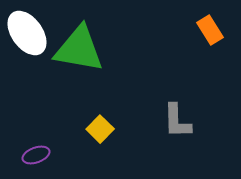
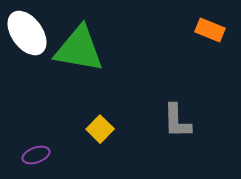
orange rectangle: rotated 36 degrees counterclockwise
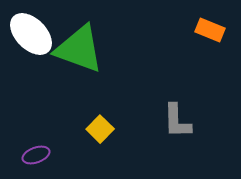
white ellipse: moved 4 px right, 1 px down; rotated 9 degrees counterclockwise
green triangle: rotated 10 degrees clockwise
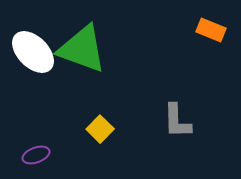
orange rectangle: moved 1 px right
white ellipse: moved 2 px right, 18 px down
green triangle: moved 3 px right
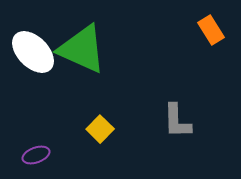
orange rectangle: rotated 36 degrees clockwise
green triangle: rotated 4 degrees clockwise
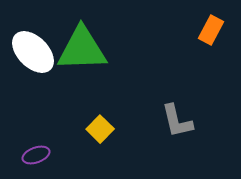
orange rectangle: rotated 60 degrees clockwise
green triangle: rotated 26 degrees counterclockwise
gray L-shape: rotated 12 degrees counterclockwise
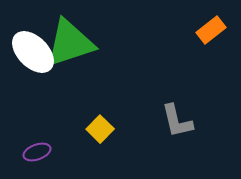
orange rectangle: rotated 24 degrees clockwise
green triangle: moved 12 px left, 6 px up; rotated 16 degrees counterclockwise
purple ellipse: moved 1 px right, 3 px up
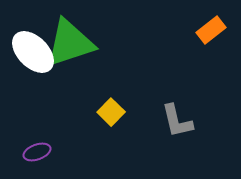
yellow square: moved 11 px right, 17 px up
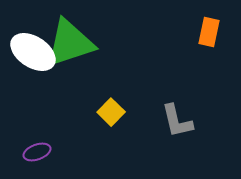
orange rectangle: moved 2 px left, 2 px down; rotated 40 degrees counterclockwise
white ellipse: rotated 12 degrees counterclockwise
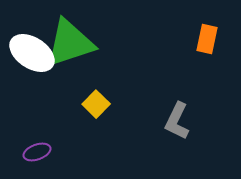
orange rectangle: moved 2 px left, 7 px down
white ellipse: moved 1 px left, 1 px down
yellow square: moved 15 px left, 8 px up
gray L-shape: rotated 39 degrees clockwise
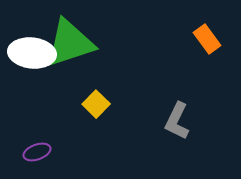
orange rectangle: rotated 48 degrees counterclockwise
white ellipse: rotated 27 degrees counterclockwise
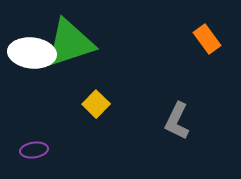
purple ellipse: moved 3 px left, 2 px up; rotated 12 degrees clockwise
